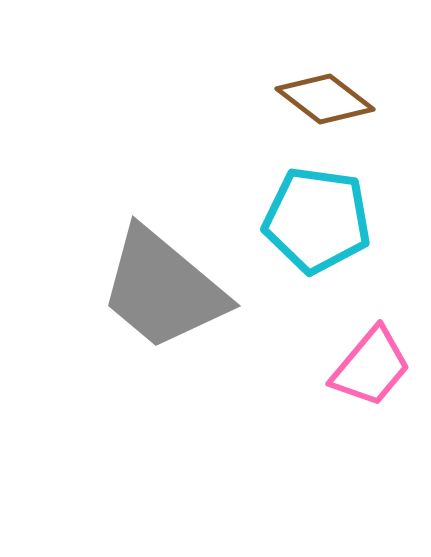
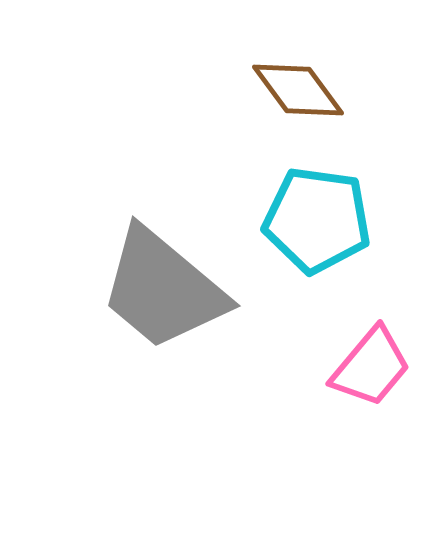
brown diamond: moved 27 px left, 9 px up; rotated 16 degrees clockwise
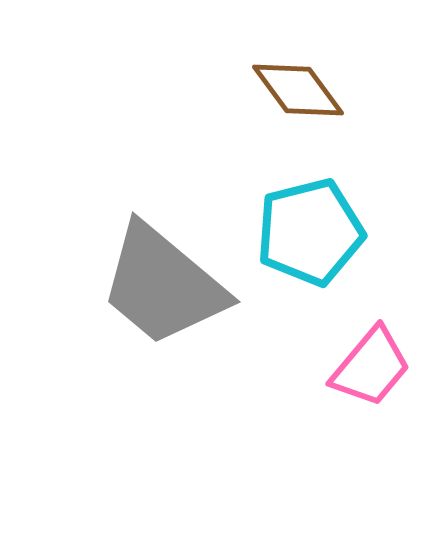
cyan pentagon: moved 7 px left, 12 px down; rotated 22 degrees counterclockwise
gray trapezoid: moved 4 px up
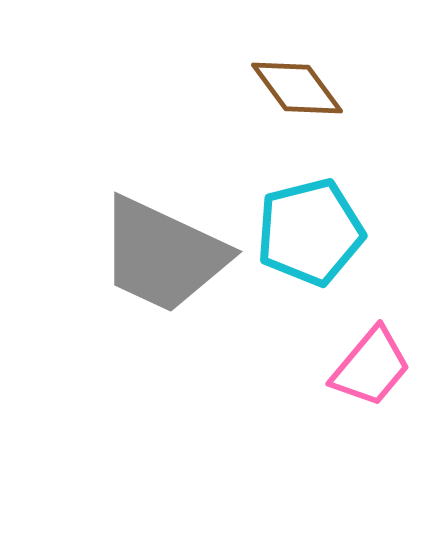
brown diamond: moved 1 px left, 2 px up
gray trapezoid: moved 30 px up; rotated 15 degrees counterclockwise
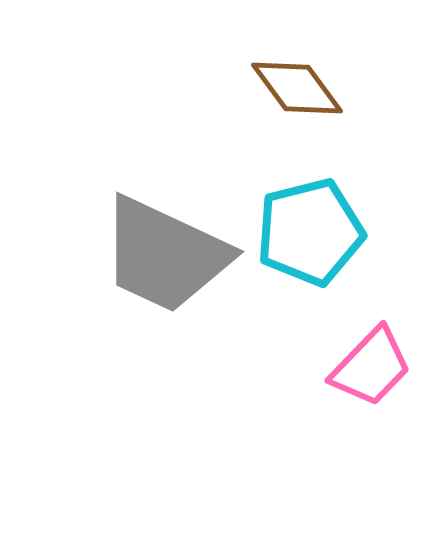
gray trapezoid: moved 2 px right
pink trapezoid: rotated 4 degrees clockwise
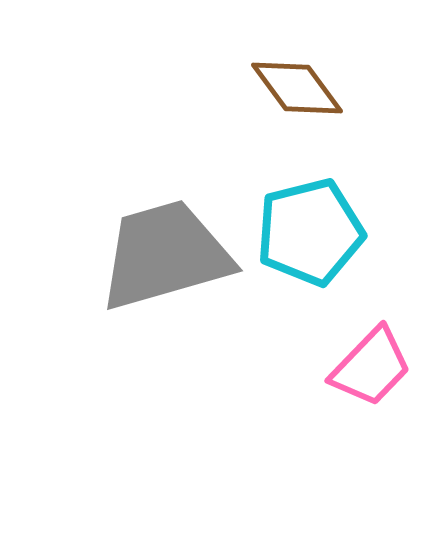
gray trapezoid: rotated 139 degrees clockwise
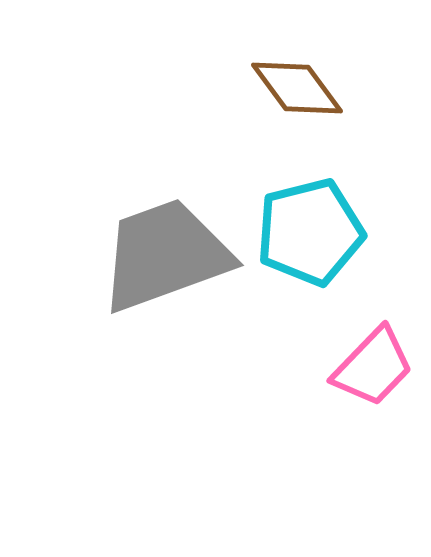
gray trapezoid: rotated 4 degrees counterclockwise
pink trapezoid: moved 2 px right
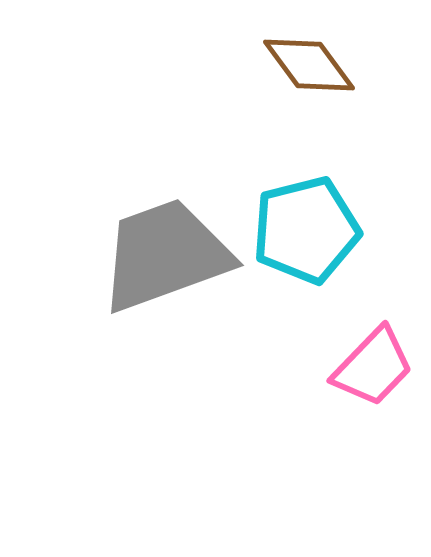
brown diamond: moved 12 px right, 23 px up
cyan pentagon: moved 4 px left, 2 px up
